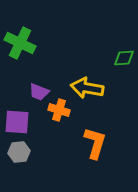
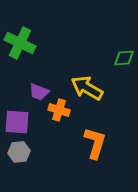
yellow arrow: rotated 20 degrees clockwise
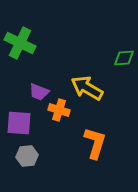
purple square: moved 2 px right, 1 px down
gray hexagon: moved 8 px right, 4 px down
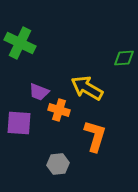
orange L-shape: moved 7 px up
gray hexagon: moved 31 px right, 8 px down
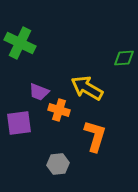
purple square: rotated 12 degrees counterclockwise
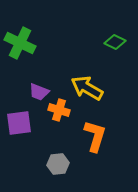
green diamond: moved 9 px left, 16 px up; rotated 30 degrees clockwise
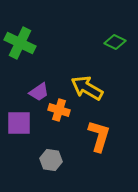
purple trapezoid: rotated 55 degrees counterclockwise
purple square: rotated 8 degrees clockwise
orange L-shape: moved 4 px right
gray hexagon: moved 7 px left, 4 px up; rotated 15 degrees clockwise
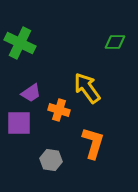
green diamond: rotated 25 degrees counterclockwise
yellow arrow: rotated 24 degrees clockwise
purple trapezoid: moved 8 px left, 1 px down
orange L-shape: moved 6 px left, 7 px down
